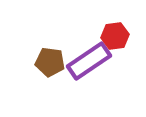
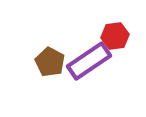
brown pentagon: rotated 20 degrees clockwise
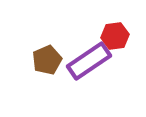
brown pentagon: moved 3 px left, 2 px up; rotated 20 degrees clockwise
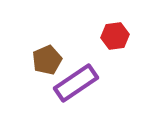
purple rectangle: moved 13 px left, 22 px down
